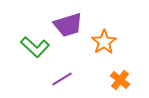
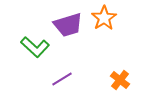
orange star: moved 24 px up
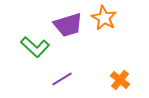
orange star: rotated 10 degrees counterclockwise
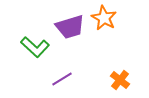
purple trapezoid: moved 2 px right, 2 px down
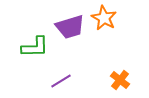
green L-shape: rotated 44 degrees counterclockwise
purple line: moved 1 px left, 2 px down
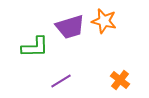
orange star: moved 3 px down; rotated 15 degrees counterclockwise
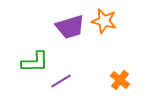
green L-shape: moved 15 px down
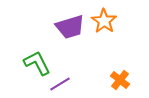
orange star: rotated 20 degrees clockwise
green L-shape: moved 2 px right, 1 px down; rotated 116 degrees counterclockwise
purple line: moved 1 px left, 3 px down
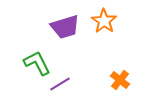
purple trapezoid: moved 5 px left
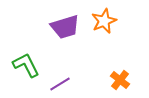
orange star: rotated 15 degrees clockwise
green L-shape: moved 11 px left, 2 px down
